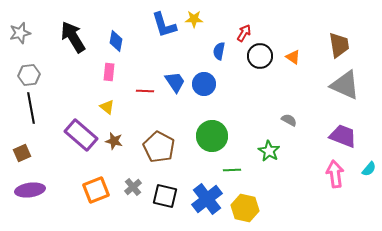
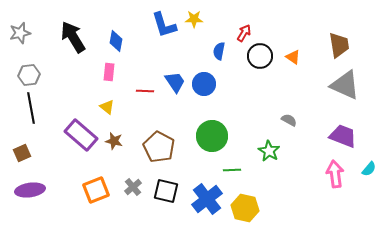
black square: moved 1 px right, 5 px up
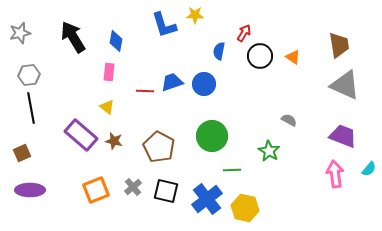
yellow star: moved 1 px right, 4 px up
blue trapezoid: moved 3 px left; rotated 75 degrees counterclockwise
purple ellipse: rotated 8 degrees clockwise
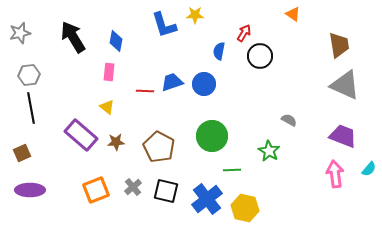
orange triangle: moved 43 px up
brown star: moved 2 px right, 1 px down; rotated 18 degrees counterclockwise
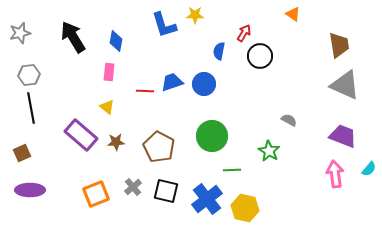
orange square: moved 4 px down
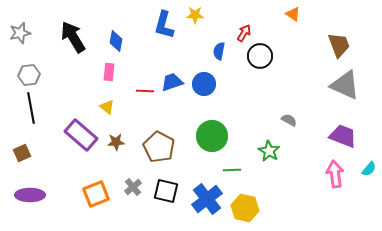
blue L-shape: rotated 32 degrees clockwise
brown trapezoid: rotated 12 degrees counterclockwise
purple ellipse: moved 5 px down
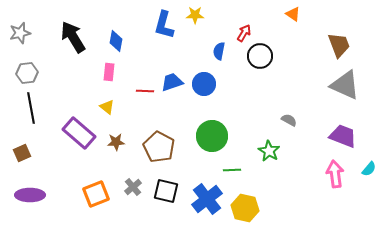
gray hexagon: moved 2 px left, 2 px up
purple rectangle: moved 2 px left, 2 px up
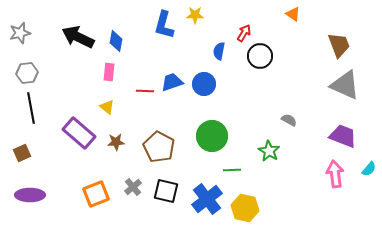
black arrow: moved 5 px right; rotated 32 degrees counterclockwise
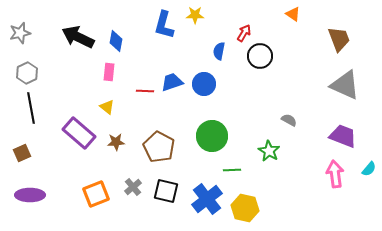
brown trapezoid: moved 6 px up
gray hexagon: rotated 20 degrees counterclockwise
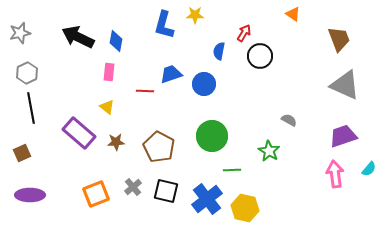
blue trapezoid: moved 1 px left, 8 px up
purple trapezoid: rotated 40 degrees counterclockwise
